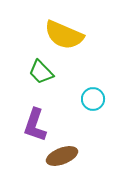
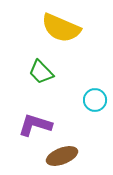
yellow semicircle: moved 3 px left, 7 px up
cyan circle: moved 2 px right, 1 px down
purple L-shape: rotated 88 degrees clockwise
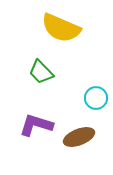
cyan circle: moved 1 px right, 2 px up
purple L-shape: moved 1 px right
brown ellipse: moved 17 px right, 19 px up
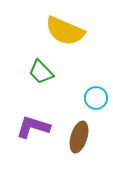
yellow semicircle: moved 4 px right, 3 px down
purple L-shape: moved 3 px left, 2 px down
brown ellipse: rotated 52 degrees counterclockwise
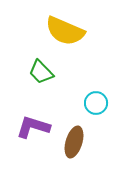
cyan circle: moved 5 px down
brown ellipse: moved 5 px left, 5 px down
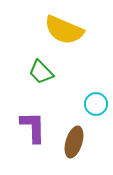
yellow semicircle: moved 1 px left, 1 px up
cyan circle: moved 1 px down
purple L-shape: rotated 72 degrees clockwise
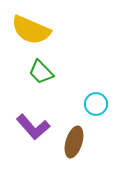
yellow semicircle: moved 33 px left
purple L-shape: rotated 140 degrees clockwise
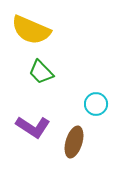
purple L-shape: rotated 16 degrees counterclockwise
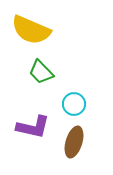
cyan circle: moved 22 px left
purple L-shape: rotated 20 degrees counterclockwise
